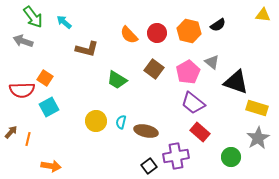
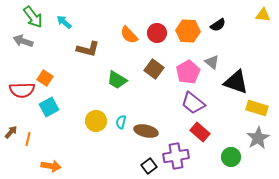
orange hexagon: moved 1 px left; rotated 10 degrees counterclockwise
brown L-shape: moved 1 px right
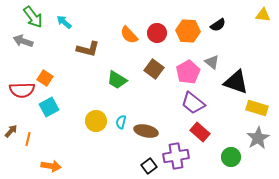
brown arrow: moved 1 px up
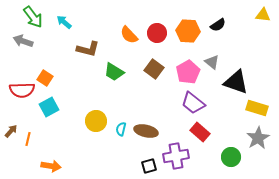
green trapezoid: moved 3 px left, 8 px up
cyan semicircle: moved 7 px down
black square: rotated 21 degrees clockwise
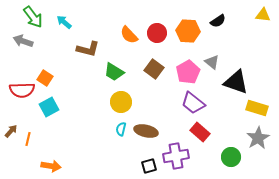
black semicircle: moved 4 px up
yellow circle: moved 25 px right, 19 px up
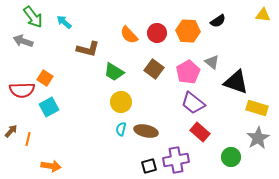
purple cross: moved 4 px down
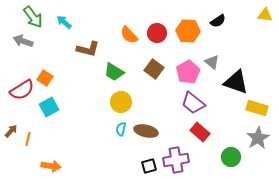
yellow triangle: moved 2 px right
red semicircle: rotated 30 degrees counterclockwise
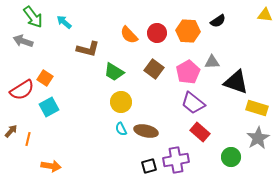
gray triangle: rotated 42 degrees counterclockwise
cyan semicircle: rotated 40 degrees counterclockwise
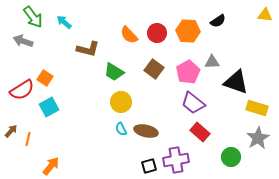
orange arrow: rotated 60 degrees counterclockwise
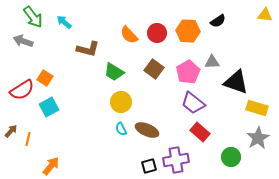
brown ellipse: moved 1 px right, 1 px up; rotated 10 degrees clockwise
